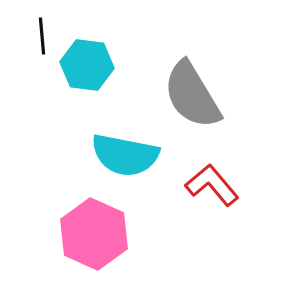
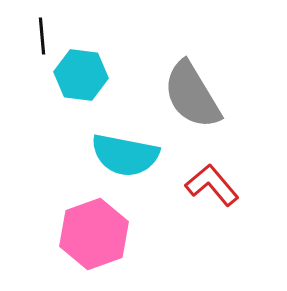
cyan hexagon: moved 6 px left, 10 px down
pink hexagon: rotated 16 degrees clockwise
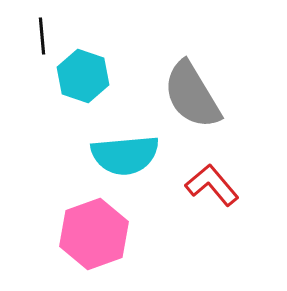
cyan hexagon: moved 2 px right, 1 px down; rotated 12 degrees clockwise
cyan semicircle: rotated 16 degrees counterclockwise
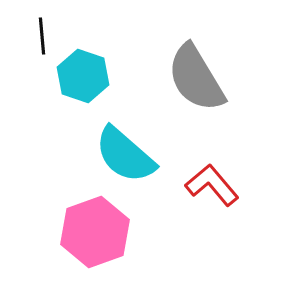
gray semicircle: moved 4 px right, 17 px up
cyan semicircle: rotated 46 degrees clockwise
pink hexagon: moved 1 px right, 2 px up
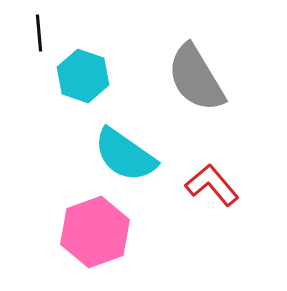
black line: moved 3 px left, 3 px up
cyan semicircle: rotated 6 degrees counterclockwise
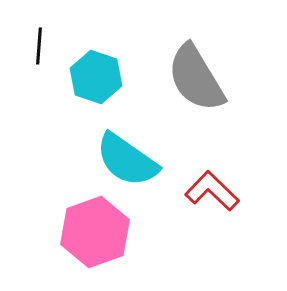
black line: moved 13 px down; rotated 9 degrees clockwise
cyan hexagon: moved 13 px right, 1 px down
cyan semicircle: moved 2 px right, 5 px down
red L-shape: moved 6 px down; rotated 6 degrees counterclockwise
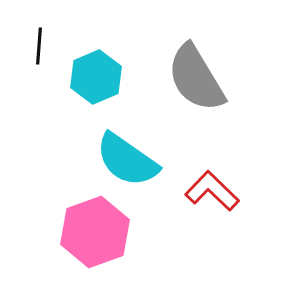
cyan hexagon: rotated 18 degrees clockwise
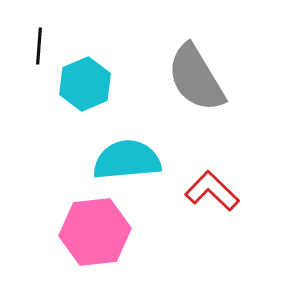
cyan hexagon: moved 11 px left, 7 px down
cyan semicircle: rotated 140 degrees clockwise
pink hexagon: rotated 14 degrees clockwise
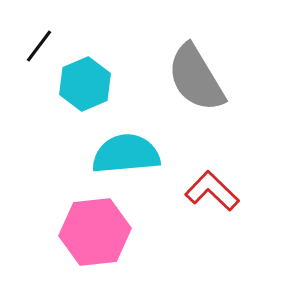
black line: rotated 33 degrees clockwise
cyan semicircle: moved 1 px left, 6 px up
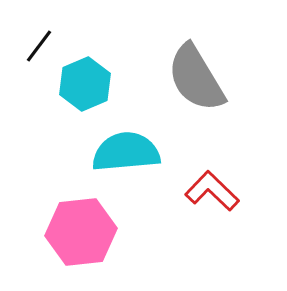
cyan semicircle: moved 2 px up
pink hexagon: moved 14 px left
